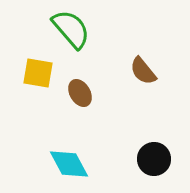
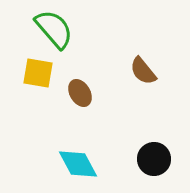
green semicircle: moved 17 px left
cyan diamond: moved 9 px right
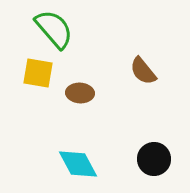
brown ellipse: rotated 56 degrees counterclockwise
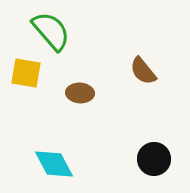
green semicircle: moved 3 px left, 2 px down
yellow square: moved 12 px left
cyan diamond: moved 24 px left
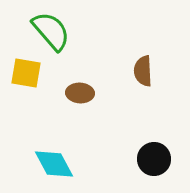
brown semicircle: rotated 36 degrees clockwise
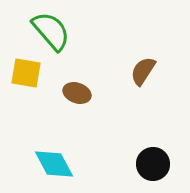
brown semicircle: rotated 36 degrees clockwise
brown ellipse: moved 3 px left; rotated 16 degrees clockwise
black circle: moved 1 px left, 5 px down
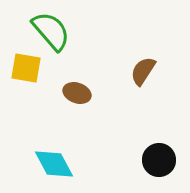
yellow square: moved 5 px up
black circle: moved 6 px right, 4 px up
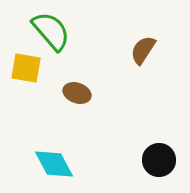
brown semicircle: moved 21 px up
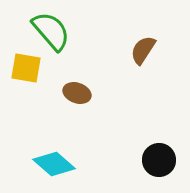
cyan diamond: rotated 21 degrees counterclockwise
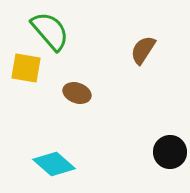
green semicircle: moved 1 px left
black circle: moved 11 px right, 8 px up
